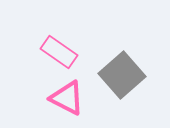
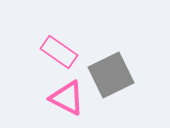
gray square: moved 11 px left; rotated 15 degrees clockwise
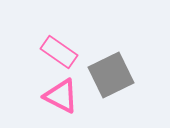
pink triangle: moved 6 px left, 2 px up
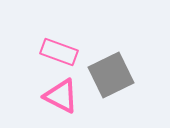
pink rectangle: rotated 15 degrees counterclockwise
